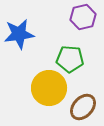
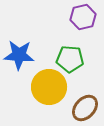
blue star: moved 21 px down; rotated 12 degrees clockwise
yellow circle: moved 1 px up
brown ellipse: moved 2 px right, 1 px down
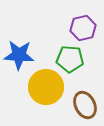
purple hexagon: moved 11 px down
yellow circle: moved 3 px left
brown ellipse: moved 3 px up; rotated 68 degrees counterclockwise
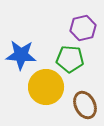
blue star: moved 2 px right
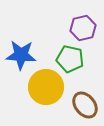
green pentagon: rotated 8 degrees clockwise
brown ellipse: rotated 12 degrees counterclockwise
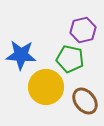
purple hexagon: moved 2 px down
brown ellipse: moved 4 px up
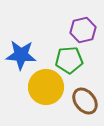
green pentagon: moved 1 px left, 1 px down; rotated 16 degrees counterclockwise
